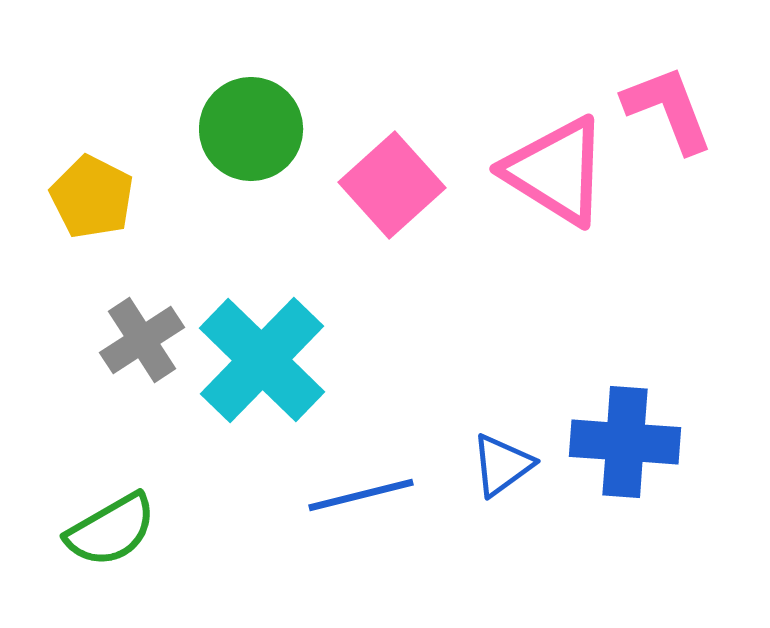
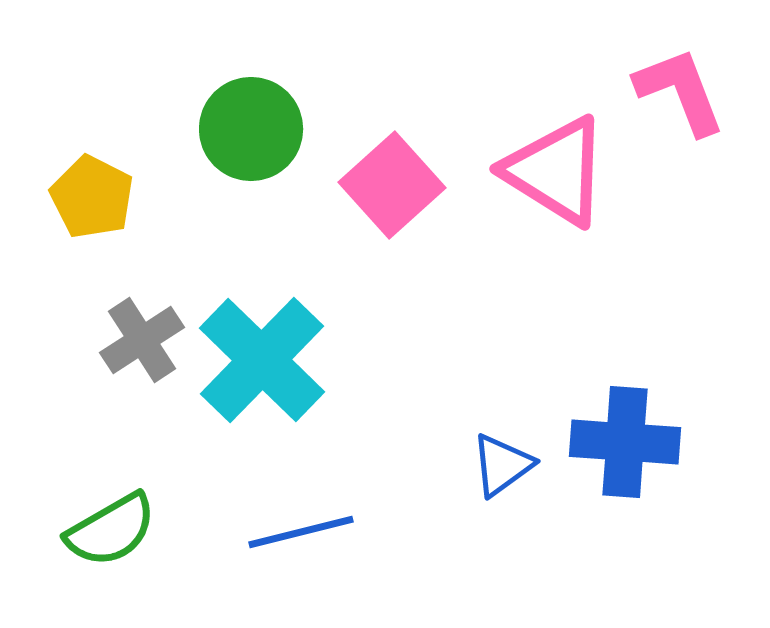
pink L-shape: moved 12 px right, 18 px up
blue line: moved 60 px left, 37 px down
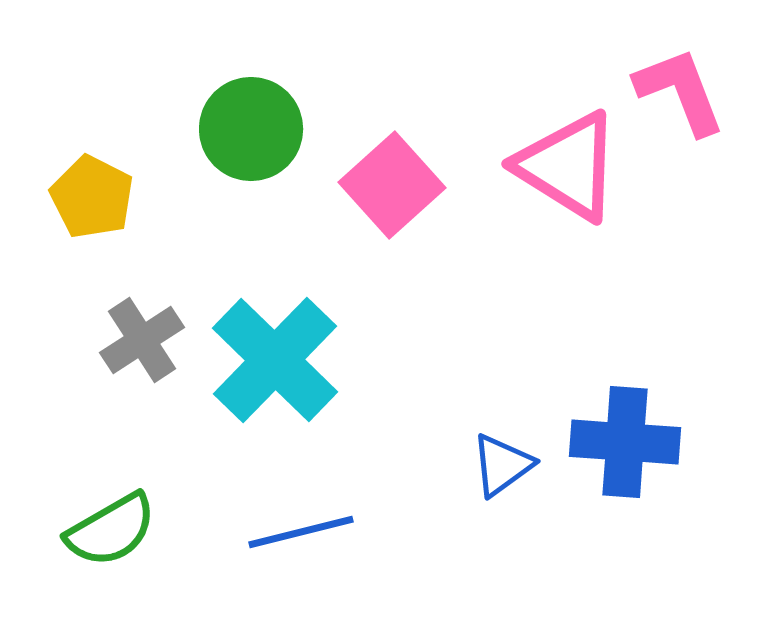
pink triangle: moved 12 px right, 5 px up
cyan cross: moved 13 px right
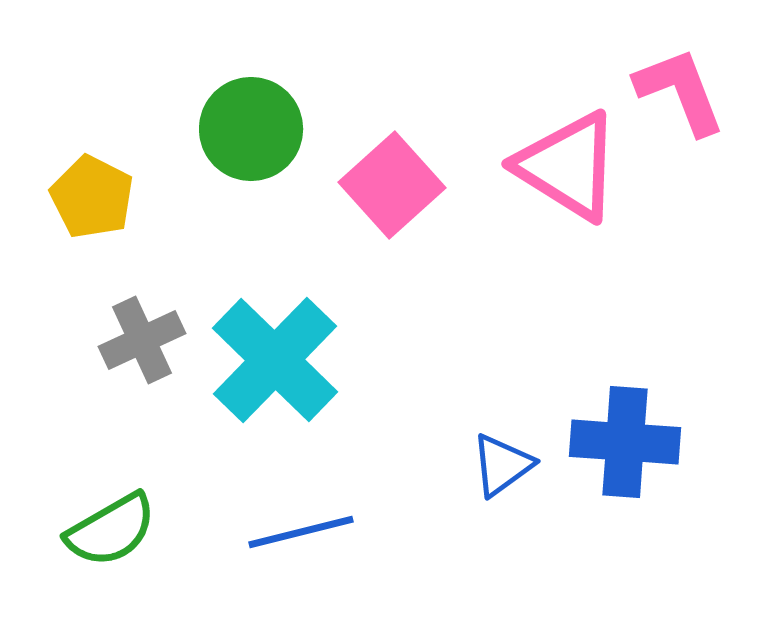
gray cross: rotated 8 degrees clockwise
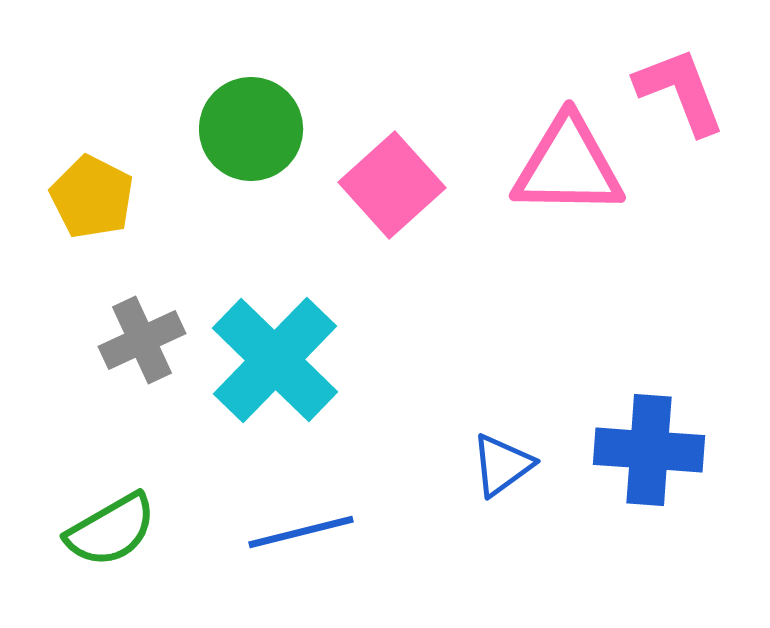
pink triangle: rotated 31 degrees counterclockwise
blue cross: moved 24 px right, 8 px down
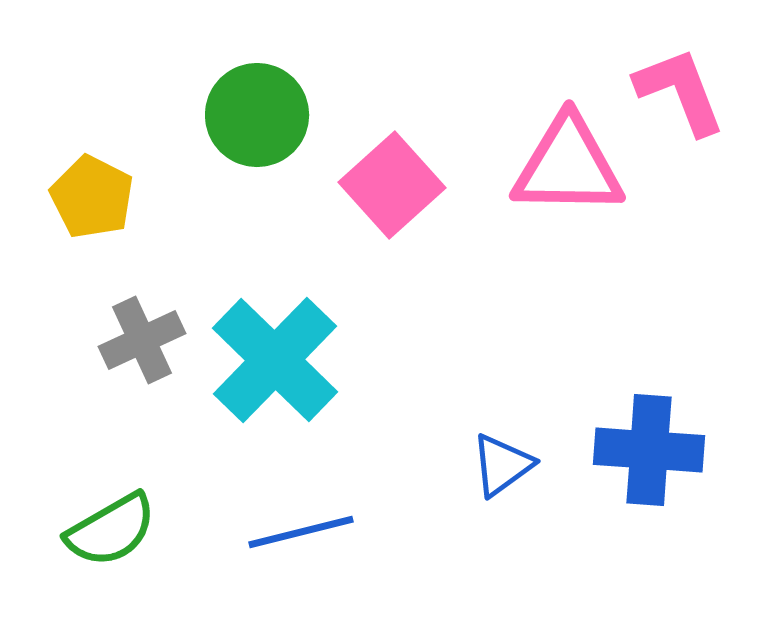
green circle: moved 6 px right, 14 px up
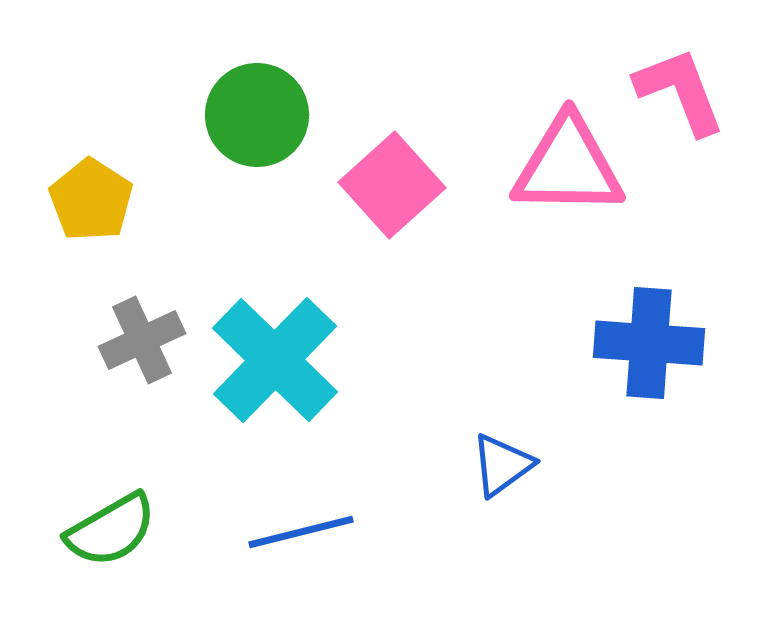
yellow pentagon: moved 1 px left, 3 px down; rotated 6 degrees clockwise
blue cross: moved 107 px up
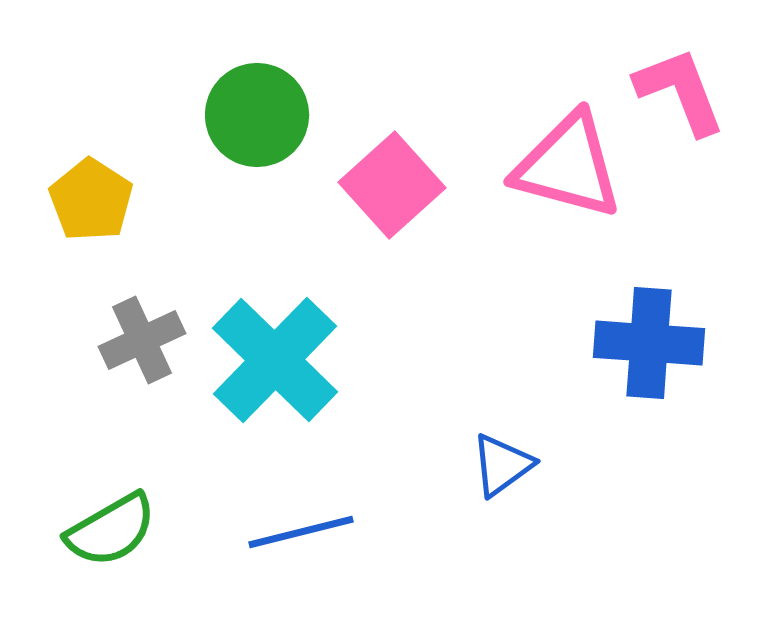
pink triangle: rotated 14 degrees clockwise
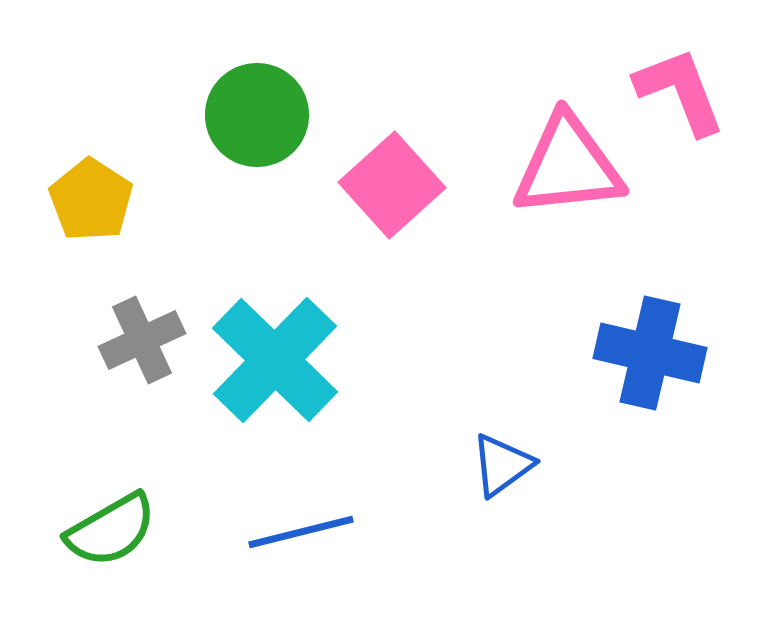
pink triangle: rotated 21 degrees counterclockwise
blue cross: moved 1 px right, 10 px down; rotated 9 degrees clockwise
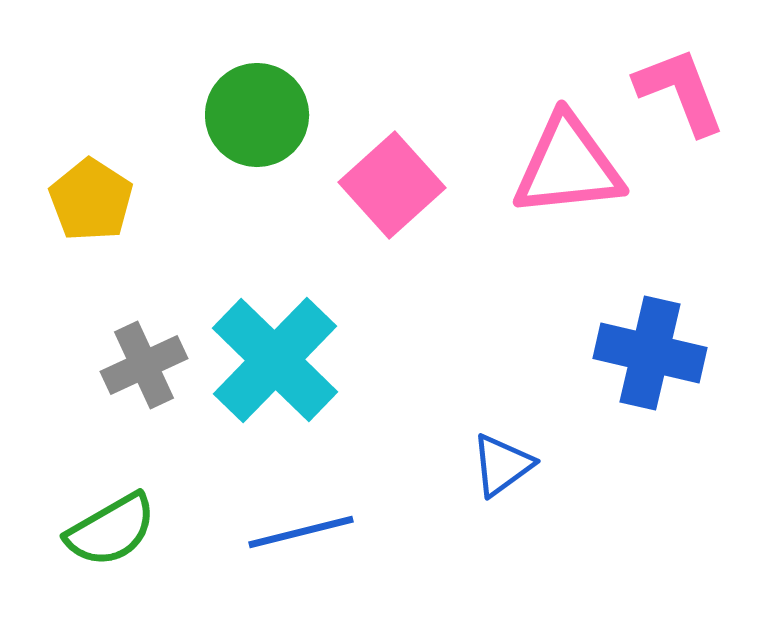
gray cross: moved 2 px right, 25 px down
